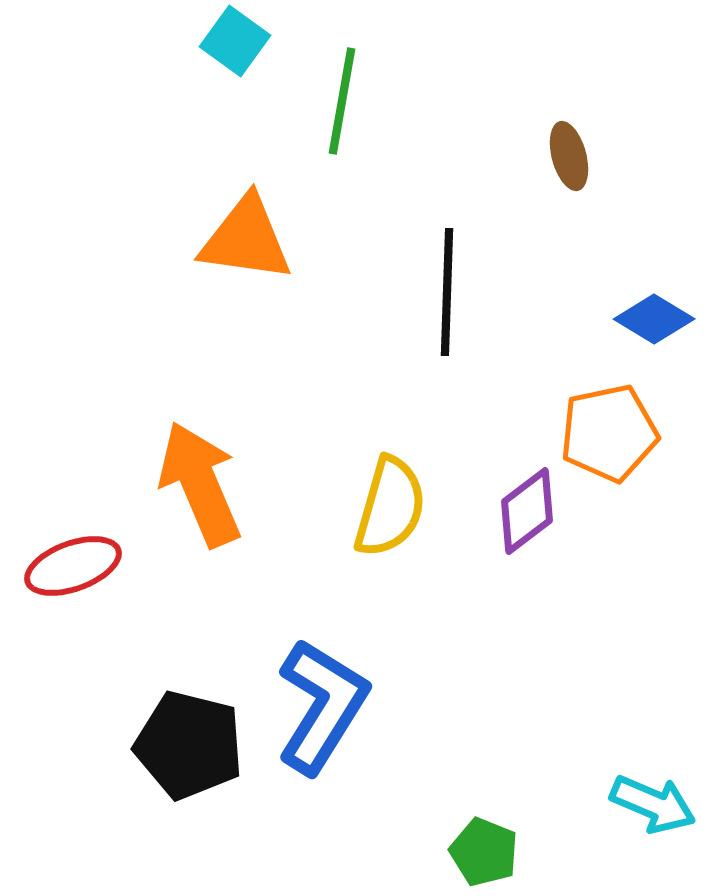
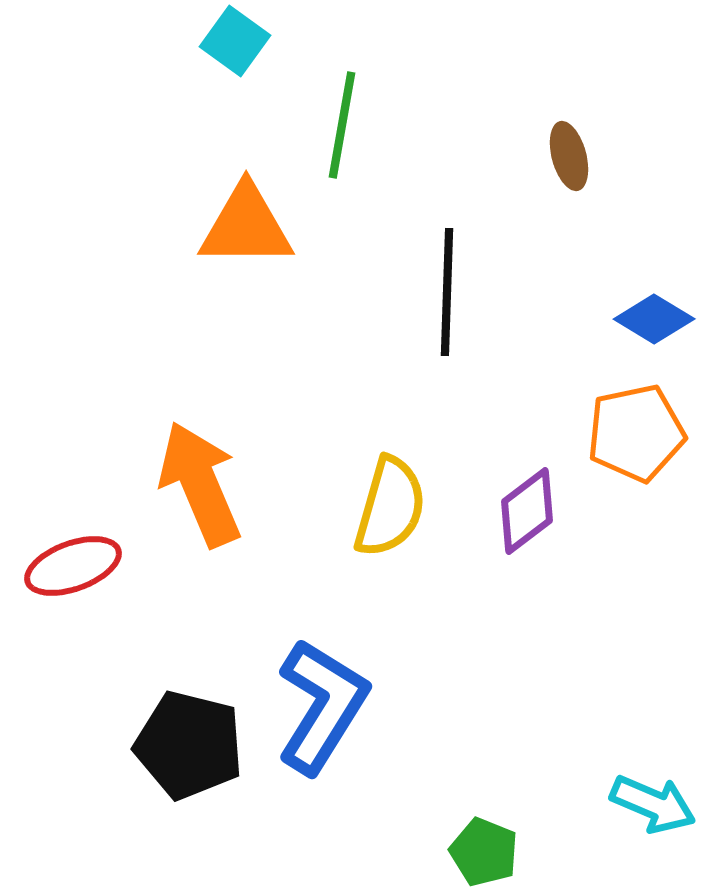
green line: moved 24 px down
orange triangle: moved 13 px up; rotated 8 degrees counterclockwise
orange pentagon: moved 27 px right
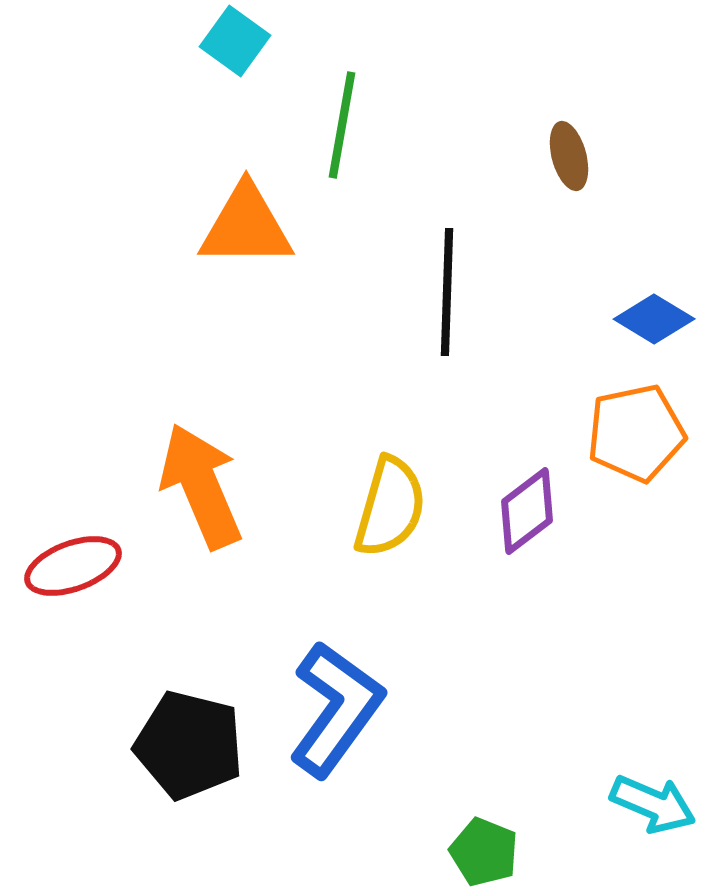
orange arrow: moved 1 px right, 2 px down
blue L-shape: moved 14 px right, 3 px down; rotated 4 degrees clockwise
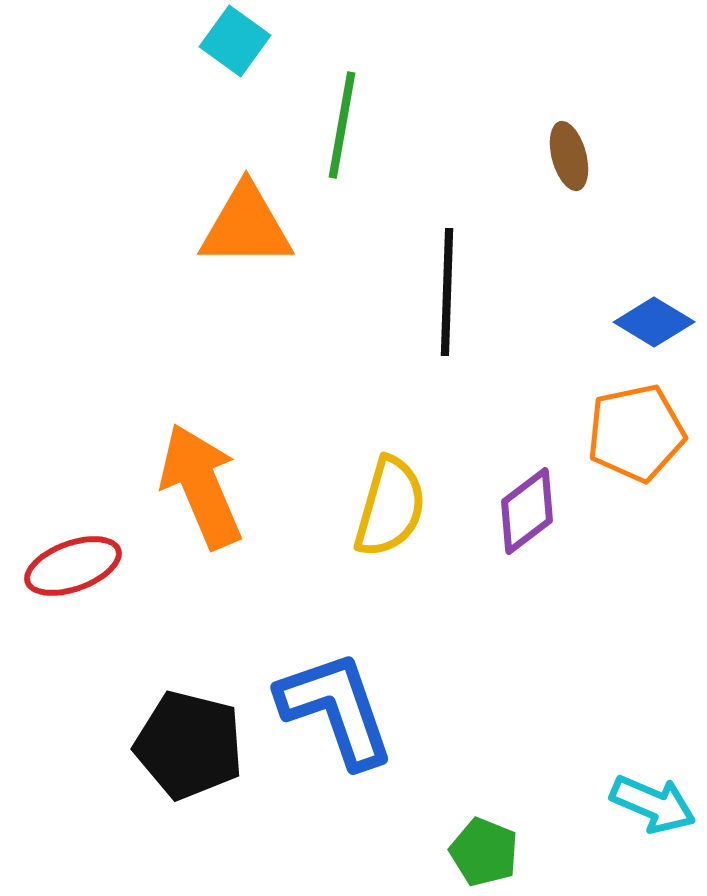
blue diamond: moved 3 px down
blue L-shape: rotated 55 degrees counterclockwise
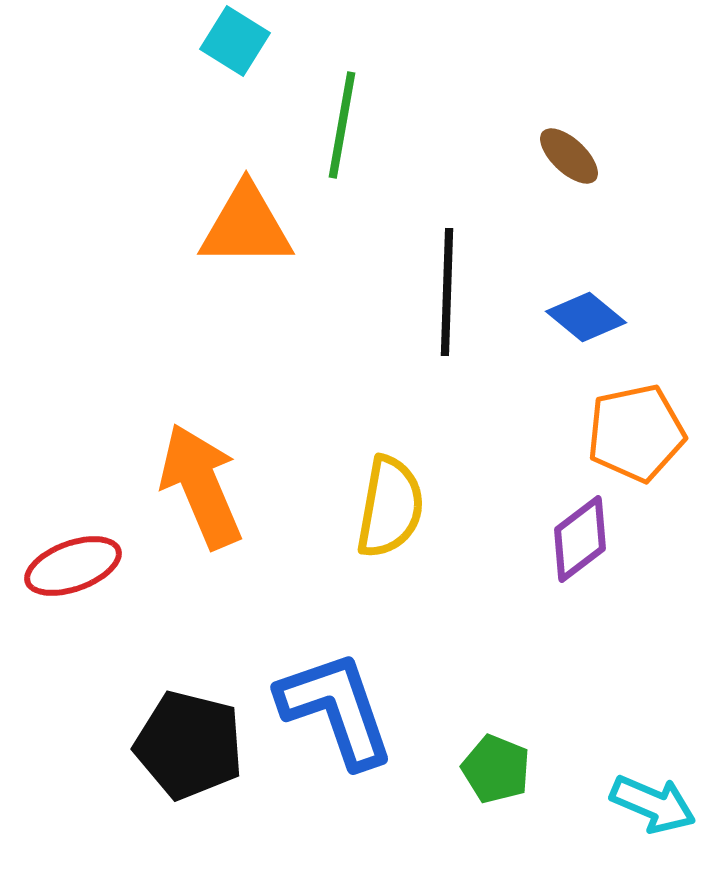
cyan square: rotated 4 degrees counterclockwise
brown ellipse: rotated 32 degrees counterclockwise
blue diamond: moved 68 px left, 5 px up; rotated 8 degrees clockwise
yellow semicircle: rotated 6 degrees counterclockwise
purple diamond: moved 53 px right, 28 px down
green pentagon: moved 12 px right, 83 px up
